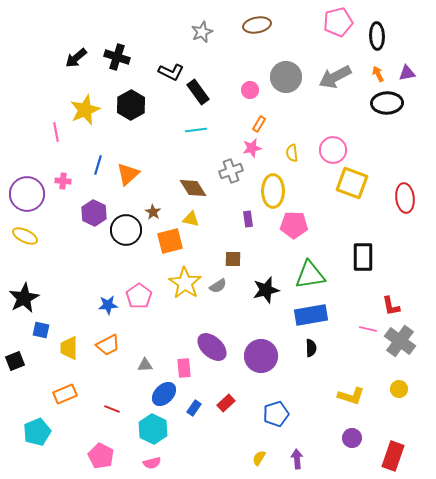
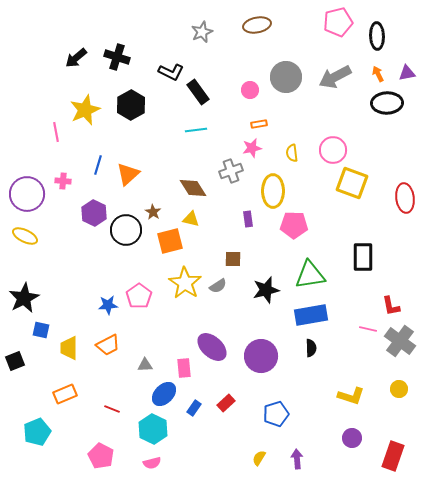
orange rectangle at (259, 124): rotated 49 degrees clockwise
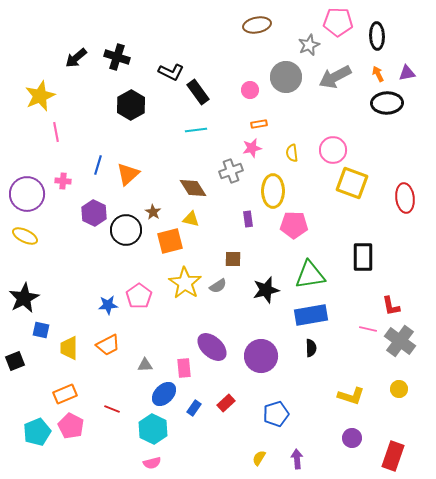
pink pentagon at (338, 22): rotated 16 degrees clockwise
gray star at (202, 32): moved 107 px right, 13 px down
yellow star at (85, 110): moved 45 px left, 14 px up
pink pentagon at (101, 456): moved 30 px left, 30 px up
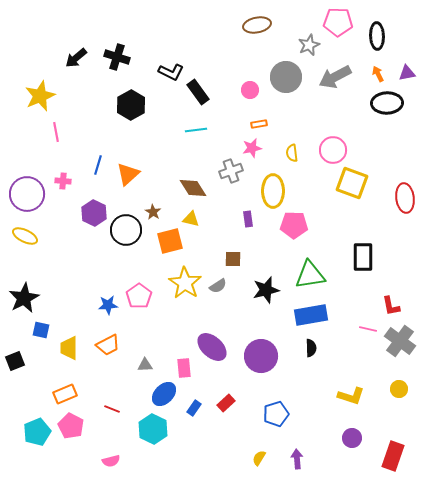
pink semicircle at (152, 463): moved 41 px left, 2 px up
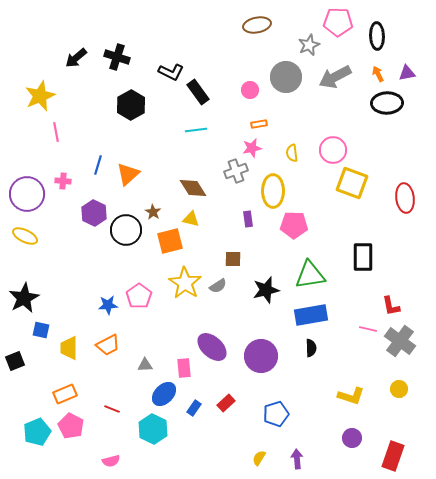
gray cross at (231, 171): moved 5 px right
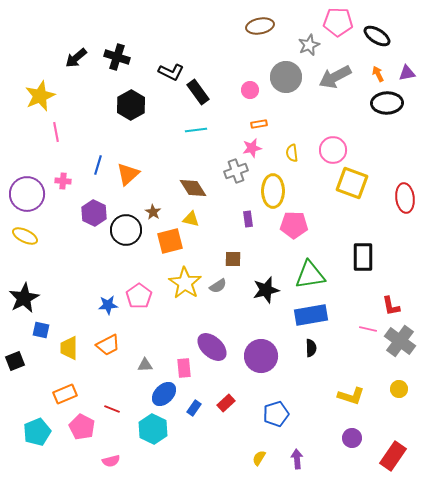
brown ellipse at (257, 25): moved 3 px right, 1 px down
black ellipse at (377, 36): rotated 56 degrees counterclockwise
pink pentagon at (71, 426): moved 11 px right, 1 px down
red rectangle at (393, 456): rotated 16 degrees clockwise
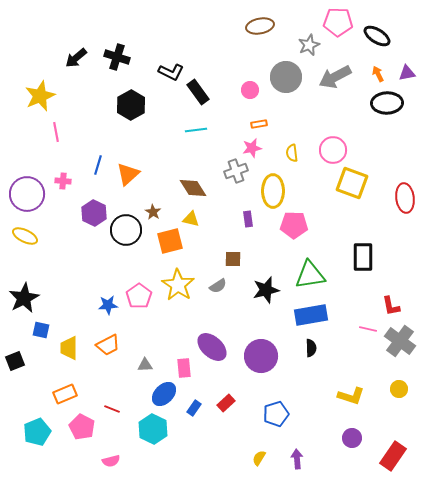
yellow star at (185, 283): moved 7 px left, 2 px down
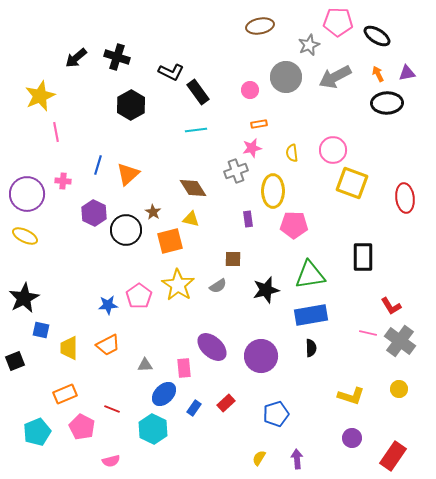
red L-shape at (391, 306): rotated 20 degrees counterclockwise
pink line at (368, 329): moved 4 px down
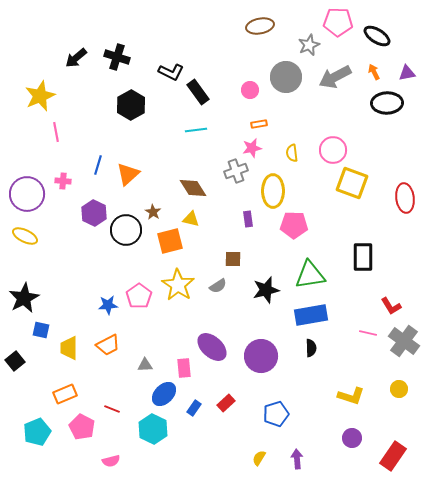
orange arrow at (378, 74): moved 4 px left, 2 px up
gray cross at (400, 341): moved 4 px right
black square at (15, 361): rotated 18 degrees counterclockwise
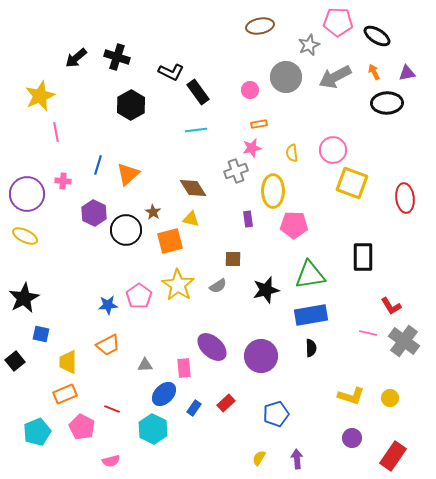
blue square at (41, 330): moved 4 px down
yellow trapezoid at (69, 348): moved 1 px left, 14 px down
yellow circle at (399, 389): moved 9 px left, 9 px down
